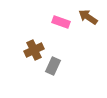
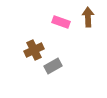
brown arrow: rotated 54 degrees clockwise
gray rectangle: rotated 36 degrees clockwise
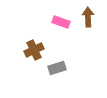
gray rectangle: moved 4 px right, 2 px down; rotated 12 degrees clockwise
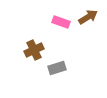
brown arrow: rotated 60 degrees clockwise
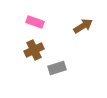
brown arrow: moved 5 px left, 9 px down
pink rectangle: moved 26 px left
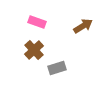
pink rectangle: moved 2 px right
brown cross: rotated 18 degrees counterclockwise
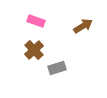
pink rectangle: moved 1 px left, 1 px up
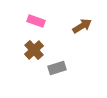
brown arrow: moved 1 px left
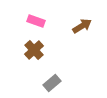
gray rectangle: moved 5 px left, 15 px down; rotated 24 degrees counterclockwise
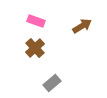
brown cross: moved 1 px right, 2 px up
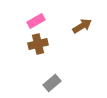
pink rectangle: rotated 48 degrees counterclockwise
brown cross: moved 3 px right, 4 px up; rotated 30 degrees clockwise
